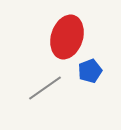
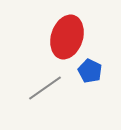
blue pentagon: rotated 25 degrees counterclockwise
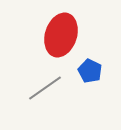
red ellipse: moved 6 px left, 2 px up
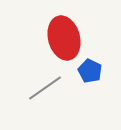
red ellipse: moved 3 px right, 3 px down; rotated 33 degrees counterclockwise
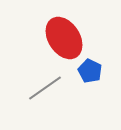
red ellipse: rotated 18 degrees counterclockwise
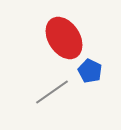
gray line: moved 7 px right, 4 px down
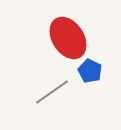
red ellipse: moved 4 px right
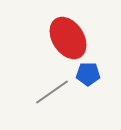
blue pentagon: moved 2 px left, 3 px down; rotated 25 degrees counterclockwise
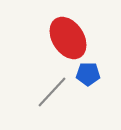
gray line: rotated 12 degrees counterclockwise
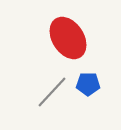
blue pentagon: moved 10 px down
